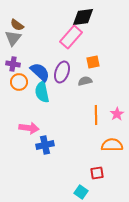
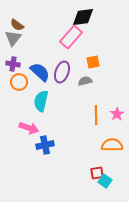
cyan semicircle: moved 1 px left, 9 px down; rotated 25 degrees clockwise
pink arrow: rotated 12 degrees clockwise
cyan square: moved 24 px right, 11 px up
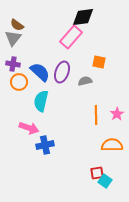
orange square: moved 6 px right; rotated 24 degrees clockwise
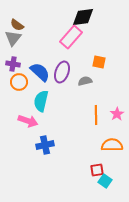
pink arrow: moved 1 px left, 7 px up
red square: moved 3 px up
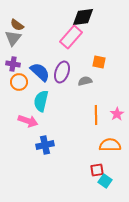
orange semicircle: moved 2 px left
